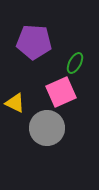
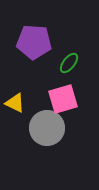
green ellipse: moved 6 px left; rotated 10 degrees clockwise
pink square: moved 2 px right, 7 px down; rotated 8 degrees clockwise
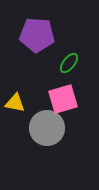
purple pentagon: moved 3 px right, 7 px up
yellow triangle: rotated 15 degrees counterclockwise
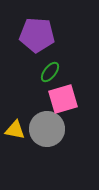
green ellipse: moved 19 px left, 9 px down
yellow triangle: moved 27 px down
gray circle: moved 1 px down
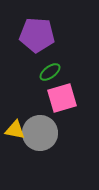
green ellipse: rotated 15 degrees clockwise
pink square: moved 1 px left, 1 px up
gray circle: moved 7 px left, 4 px down
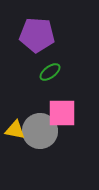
pink square: moved 15 px down; rotated 16 degrees clockwise
gray circle: moved 2 px up
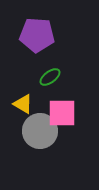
green ellipse: moved 5 px down
yellow triangle: moved 8 px right, 26 px up; rotated 20 degrees clockwise
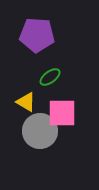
yellow triangle: moved 3 px right, 2 px up
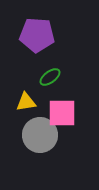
yellow triangle: rotated 40 degrees counterclockwise
gray circle: moved 4 px down
